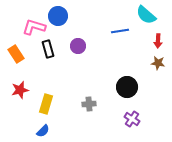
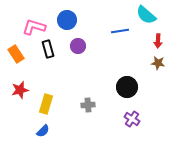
blue circle: moved 9 px right, 4 px down
gray cross: moved 1 px left, 1 px down
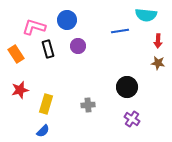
cyan semicircle: rotated 35 degrees counterclockwise
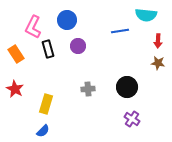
pink L-shape: moved 1 px left; rotated 80 degrees counterclockwise
red star: moved 5 px left, 1 px up; rotated 30 degrees counterclockwise
gray cross: moved 16 px up
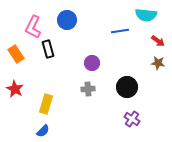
red arrow: rotated 56 degrees counterclockwise
purple circle: moved 14 px right, 17 px down
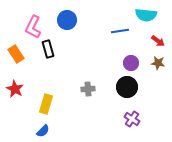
purple circle: moved 39 px right
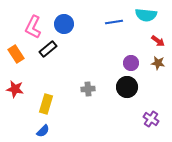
blue circle: moved 3 px left, 4 px down
blue line: moved 6 px left, 9 px up
black rectangle: rotated 66 degrees clockwise
red star: rotated 18 degrees counterclockwise
purple cross: moved 19 px right
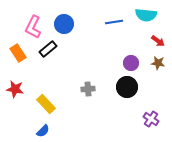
orange rectangle: moved 2 px right, 1 px up
yellow rectangle: rotated 60 degrees counterclockwise
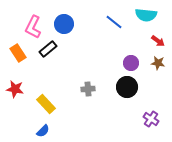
blue line: rotated 48 degrees clockwise
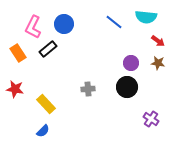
cyan semicircle: moved 2 px down
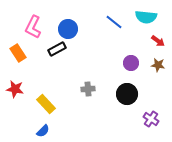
blue circle: moved 4 px right, 5 px down
black rectangle: moved 9 px right; rotated 12 degrees clockwise
brown star: moved 2 px down
black circle: moved 7 px down
